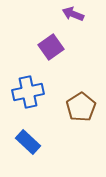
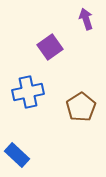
purple arrow: moved 13 px right, 5 px down; rotated 50 degrees clockwise
purple square: moved 1 px left
blue rectangle: moved 11 px left, 13 px down
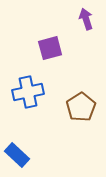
purple square: moved 1 px down; rotated 20 degrees clockwise
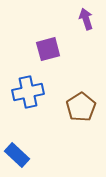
purple square: moved 2 px left, 1 px down
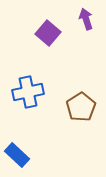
purple square: moved 16 px up; rotated 35 degrees counterclockwise
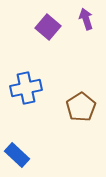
purple square: moved 6 px up
blue cross: moved 2 px left, 4 px up
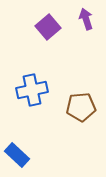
purple square: rotated 10 degrees clockwise
blue cross: moved 6 px right, 2 px down
brown pentagon: rotated 28 degrees clockwise
